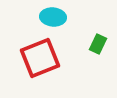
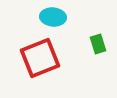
green rectangle: rotated 42 degrees counterclockwise
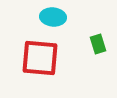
red square: rotated 27 degrees clockwise
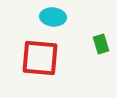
green rectangle: moved 3 px right
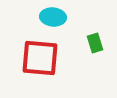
green rectangle: moved 6 px left, 1 px up
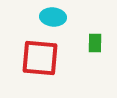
green rectangle: rotated 18 degrees clockwise
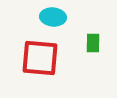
green rectangle: moved 2 px left
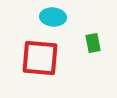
green rectangle: rotated 12 degrees counterclockwise
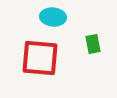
green rectangle: moved 1 px down
